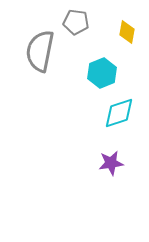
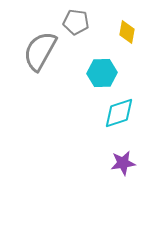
gray semicircle: rotated 18 degrees clockwise
cyan hexagon: rotated 20 degrees clockwise
purple star: moved 12 px right
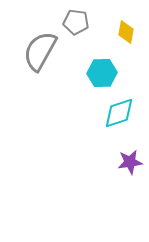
yellow diamond: moved 1 px left
purple star: moved 7 px right, 1 px up
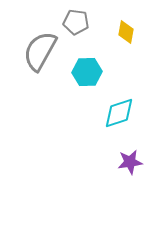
cyan hexagon: moved 15 px left, 1 px up
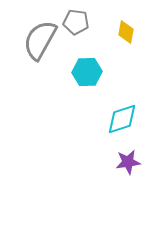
gray semicircle: moved 11 px up
cyan diamond: moved 3 px right, 6 px down
purple star: moved 2 px left
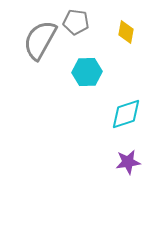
cyan diamond: moved 4 px right, 5 px up
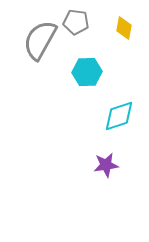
yellow diamond: moved 2 px left, 4 px up
cyan diamond: moved 7 px left, 2 px down
purple star: moved 22 px left, 3 px down
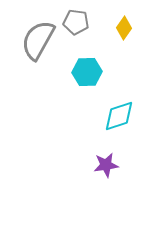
yellow diamond: rotated 25 degrees clockwise
gray semicircle: moved 2 px left
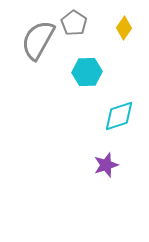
gray pentagon: moved 2 px left, 1 px down; rotated 25 degrees clockwise
purple star: rotated 10 degrees counterclockwise
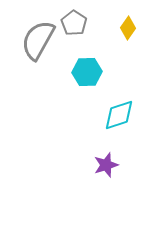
yellow diamond: moved 4 px right
cyan diamond: moved 1 px up
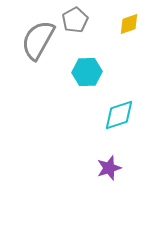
gray pentagon: moved 1 px right, 3 px up; rotated 10 degrees clockwise
yellow diamond: moved 1 px right, 4 px up; rotated 35 degrees clockwise
purple star: moved 3 px right, 3 px down
